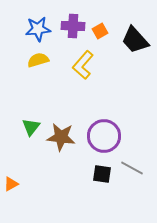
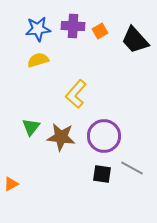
yellow L-shape: moved 7 px left, 29 px down
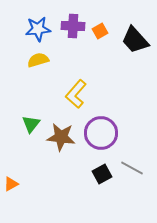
green triangle: moved 3 px up
purple circle: moved 3 px left, 3 px up
black square: rotated 36 degrees counterclockwise
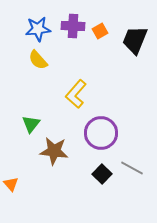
black trapezoid: rotated 64 degrees clockwise
yellow semicircle: rotated 115 degrees counterclockwise
brown star: moved 7 px left, 14 px down
black square: rotated 18 degrees counterclockwise
orange triangle: rotated 42 degrees counterclockwise
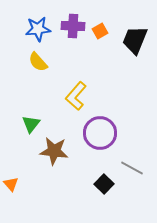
yellow semicircle: moved 2 px down
yellow L-shape: moved 2 px down
purple circle: moved 1 px left
black square: moved 2 px right, 10 px down
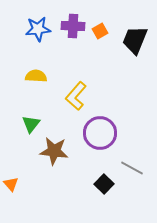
yellow semicircle: moved 2 px left, 14 px down; rotated 135 degrees clockwise
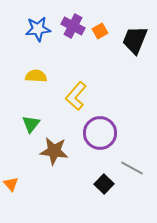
purple cross: rotated 25 degrees clockwise
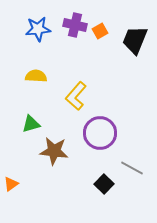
purple cross: moved 2 px right, 1 px up; rotated 15 degrees counterclockwise
green triangle: rotated 36 degrees clockwise
orange triangle: rotated 35 degrees clockwise
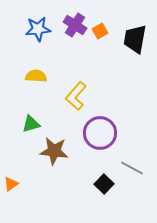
purple cross: rotated 20 degrees clockwise
black trapezoid: moved 1 px up; rotated 12 degrees counterclockwise
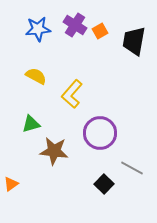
black trapezoid: moved 1 px left, 2 px down
yellow semicircle: rotated 25 degrees clockwise
yellow L-shape: moved 4 px left, 2 px up
